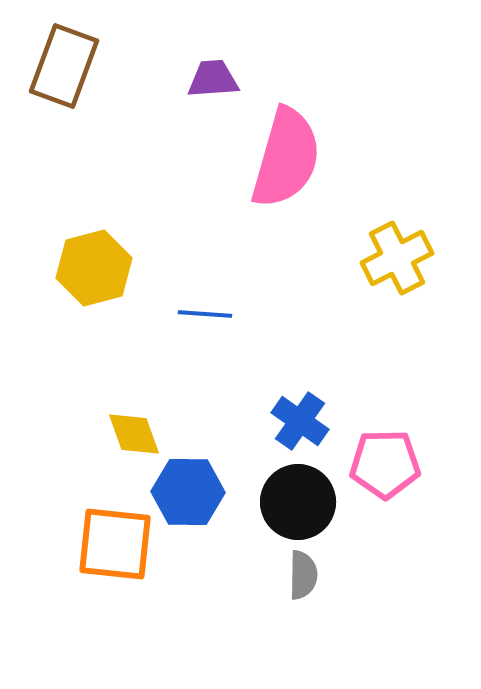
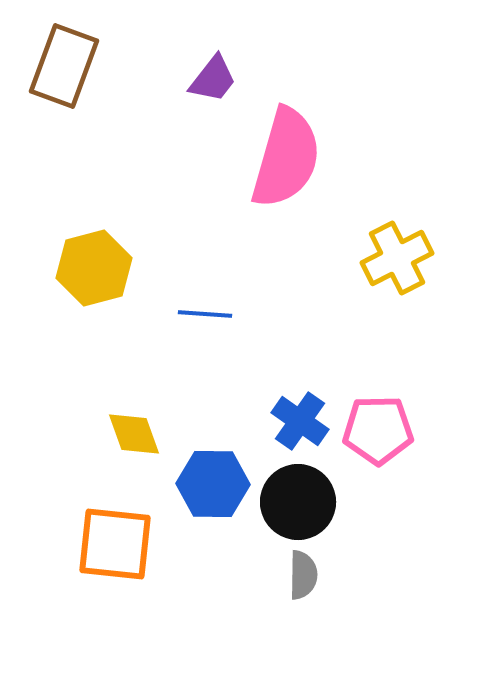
purple trapezoid: rotated 132 degrees clockwise
pink pentagon: moved 7 px left, 34 px up
blue hexagon: moved 25 px right, 8 px up
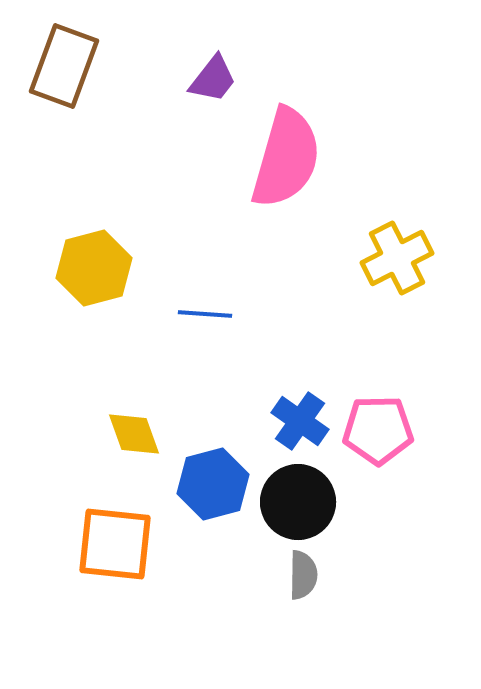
blue hexagon: rotated 16 degrees counterclockwise
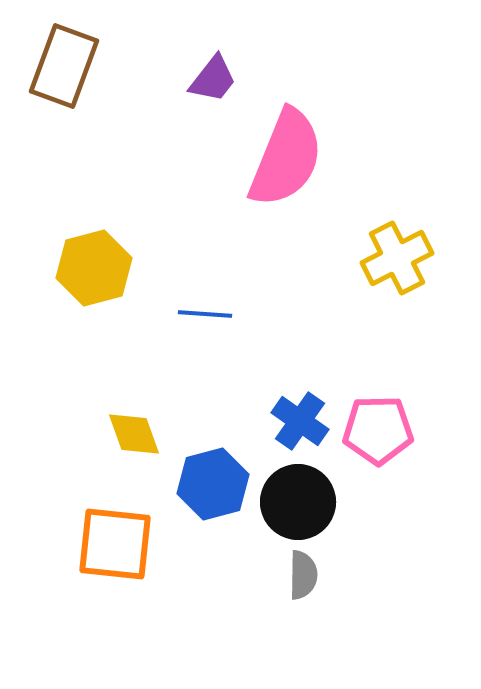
pink semicircle: rotated 6 degrees clockwise
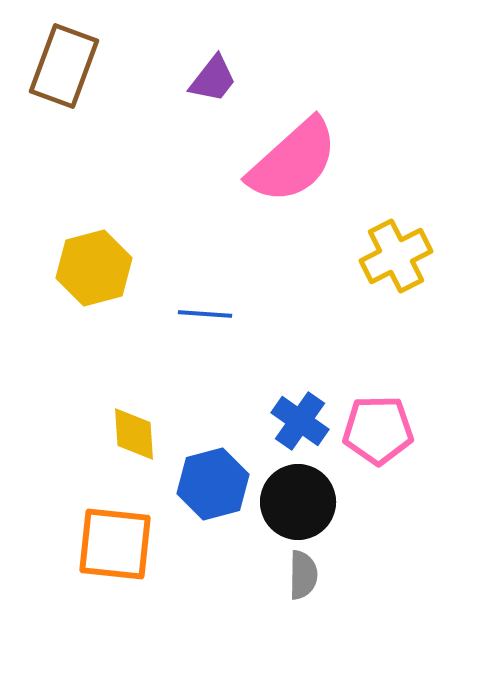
pink semicircle: moved 7 px right, 3 px down; rotated 26 degrees clockwise
yellow cross: moved 1 px left, 2 px up
yellow diamond: rotated 16 degrees clockwise
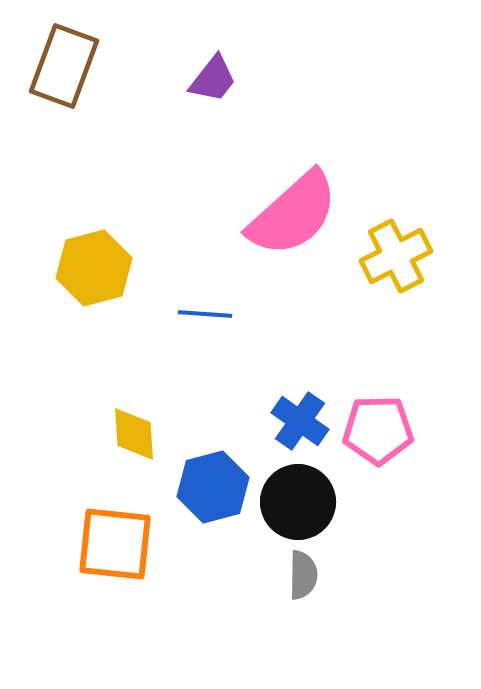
pink semicircle: moved 53 px down
blue hexagon: moved 3 px down
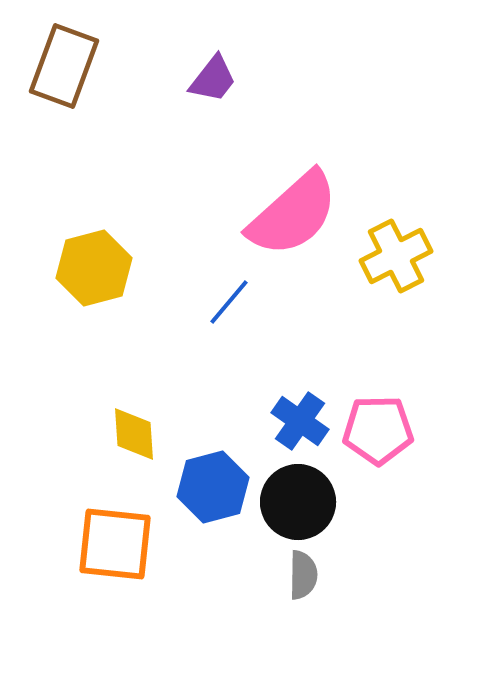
blue line: moved 24 px right, 12 px up; rotated 54 degrees counterclockwise
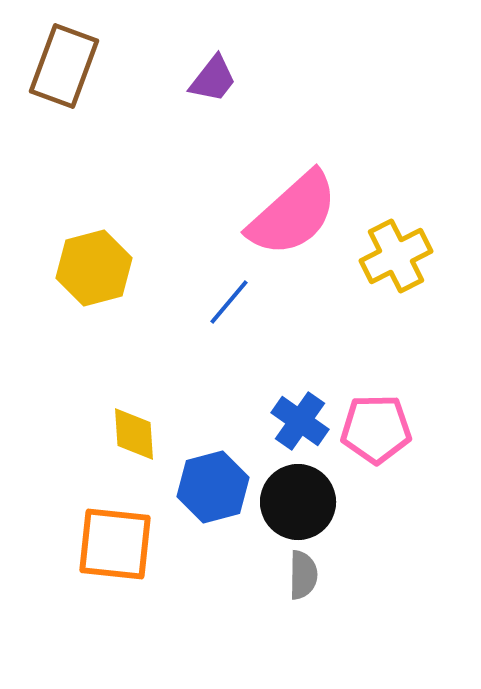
pink pentagon: moved 2 px left, 1 px up
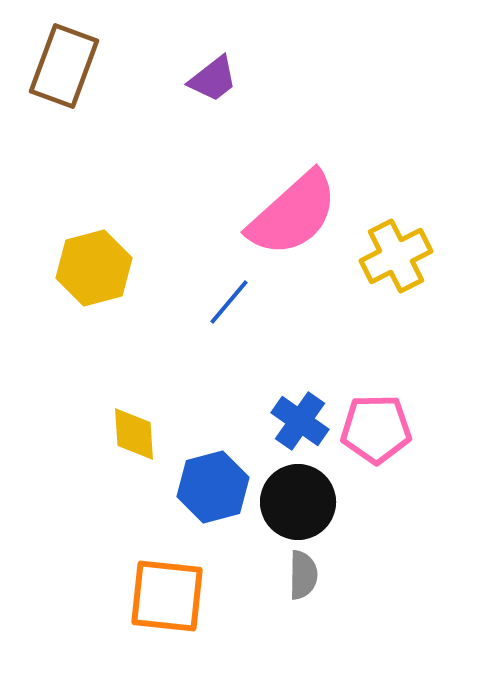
purple trapezoid: rotated 14 degrees clockwise
orange square: moved 52 px right, 52 px down
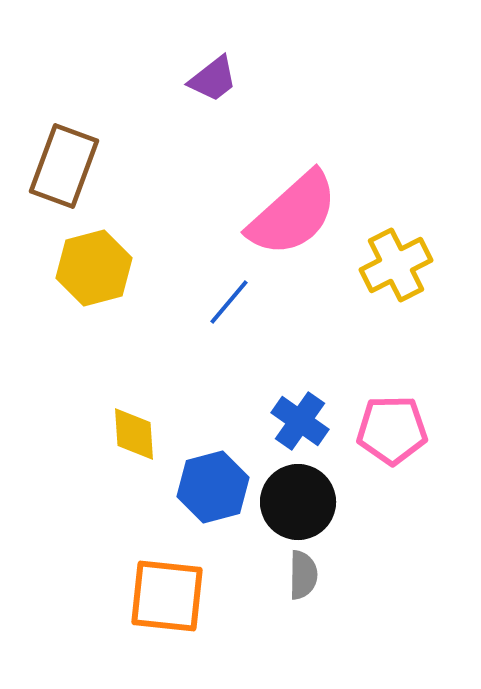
brown rectangle: moved 100 px down
yellow cross: moved 9 px down
pink pentagon: moved 16 px right, 1 px down
